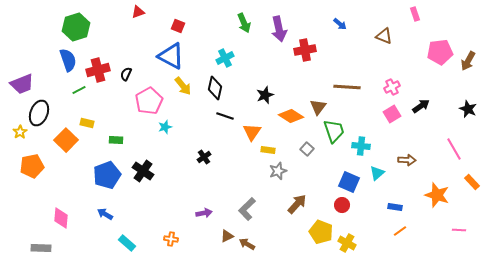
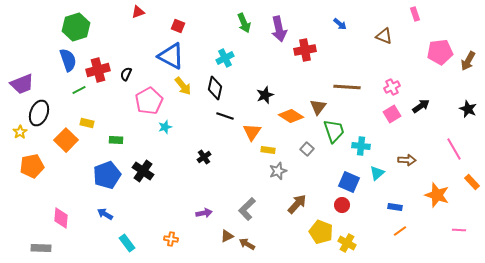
cyan rectangle at (127, 243): rotated 12 degrees clockwise
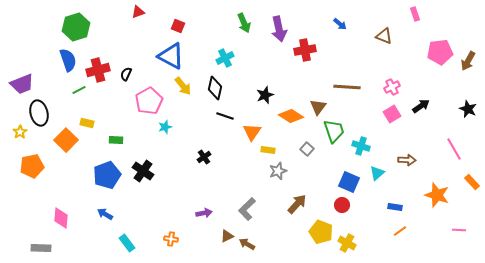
black ellipse at (39, 113): rotated 35 degrees counterclockwise
cyan cross at (361, 146): rotated 12 degrees clockwise
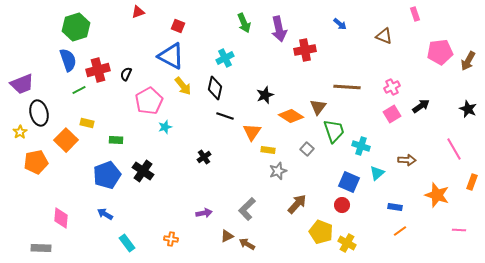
orange pentagon at (32, 166): moved 4 px right, 4 px up
orange rectangle at (472, 182): rotated 63 degrees clockwise
